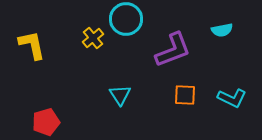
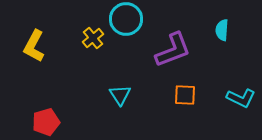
cyan semicircle: rotated 105 degrees clockwise
yellow L-shape: moved 2 px right, 1 px down; rotated 140 degrees counterclockwise
cyan L-shape: moved 9 px right
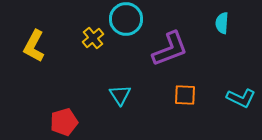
cyan semicircle: moved 7 px up
purple L-shape: moved 3 px left, 1 px up
red pentagon: moved 18 px right
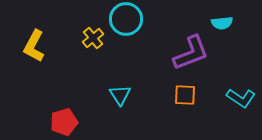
cyan semicircle: rotated 100 degrees counterclockwise
purple L-shape: moved 21 px right, 4 px down
cyan L-shape: rotated 8 degrees clockwise
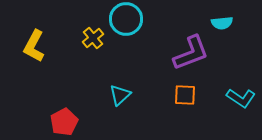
cyan triangle: rotated 20 degrees clockwise
red pentagon: rotated 12 degrees counterclockwise
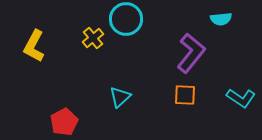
cyan semicircle: moved 1 px left, 4 px up
purple L-shape: rotated 30 degrees counterclockwise
cyan triangle: moved 2 px down
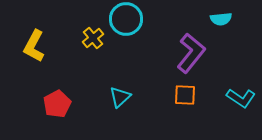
red pentagon: moved 7 px left, 18 px up
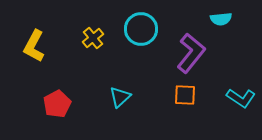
cyan circle: moved 15 px right, 10 px down
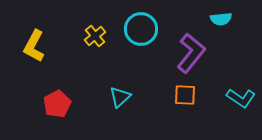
yellow cross: moved 2 px right, 2 px up
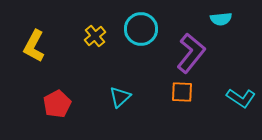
orange square: moved 3 px left, 3 px up
